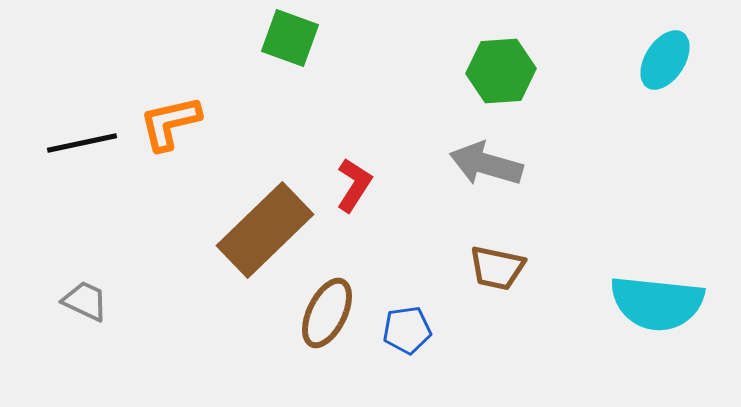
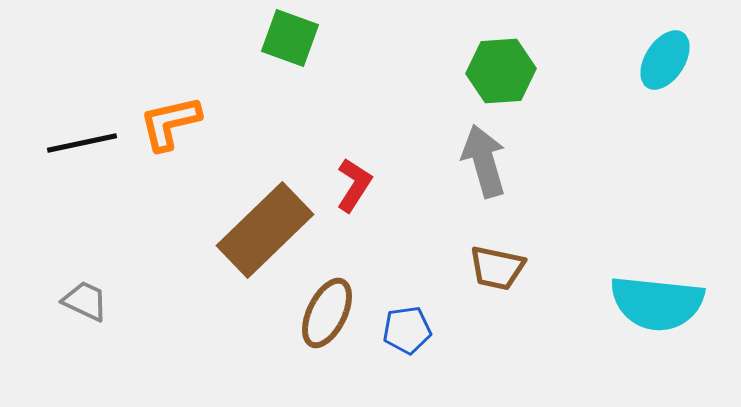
gray arrow: moved 2 px left, 3 px up; rotated 58 degrees clockwise
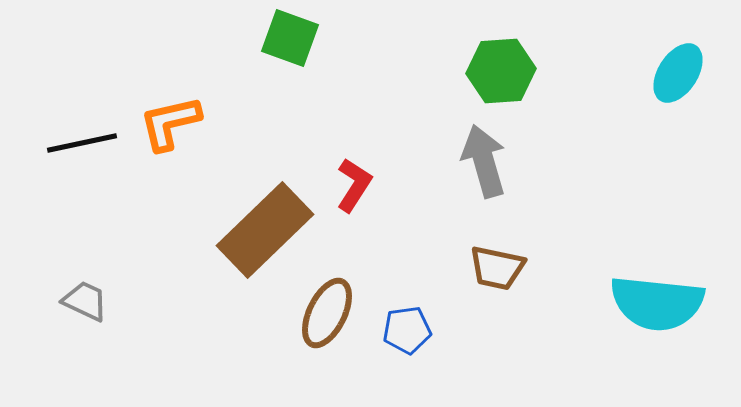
cyan ellipse: moved 13 px right, 13 px down
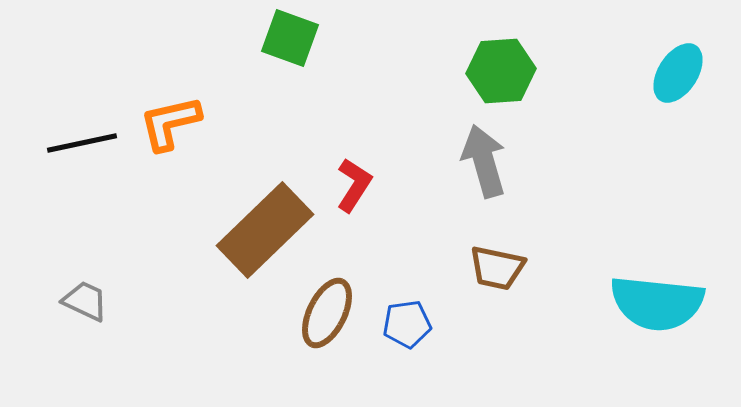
blue pentagon: moved 6 px up
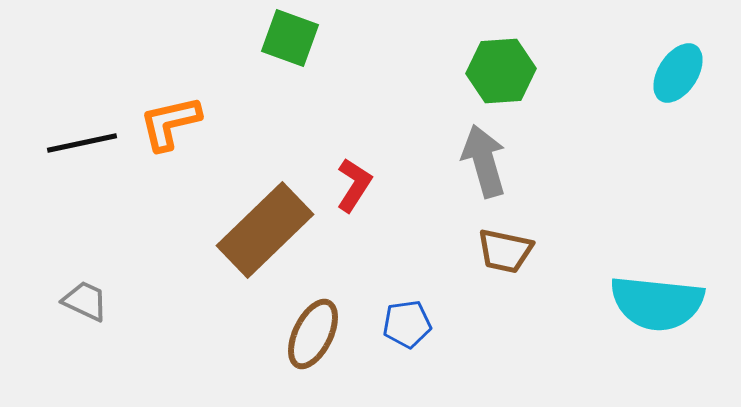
brown trapezoid: moved 8 px right, 17 px up
brown ellipse: moved 14 px left, 21 px down
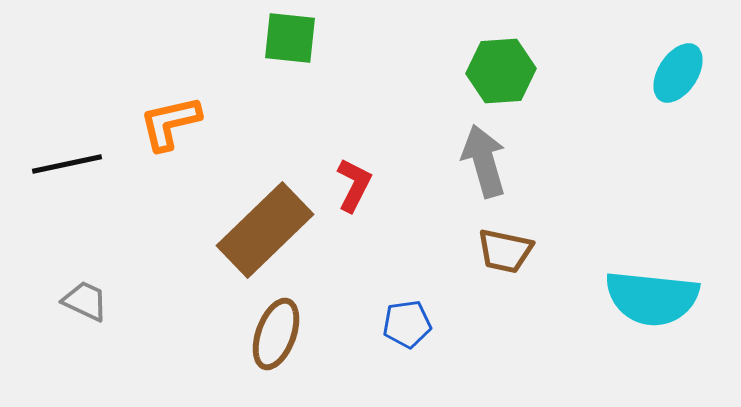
green square: rotated 14 degrees counterclockwise
black line: moved 15 px left, 21 px down
red L-shape: rotated 6 degrees counterclockwise
cyan semicircle: moved 5 px left, 5 px up
brown ellipse: moved 37 px left; rotated 6 degrees counterclockwise
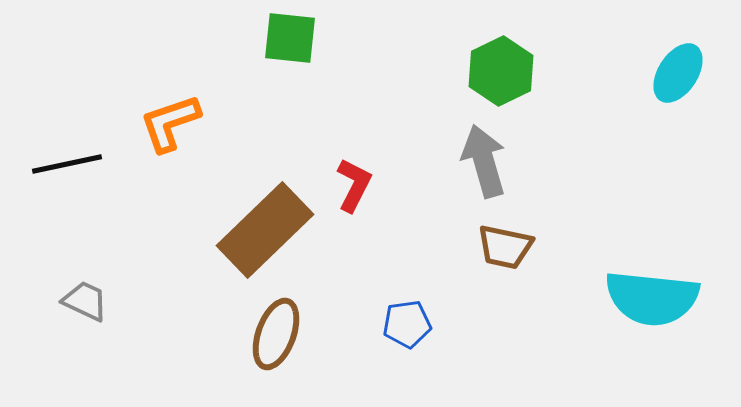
green hexagon: rotated 22 degrees counterclockwise
orange L-shape: rotated 6 degrees counterclockwise
brown trapezoid: moved 4 px up
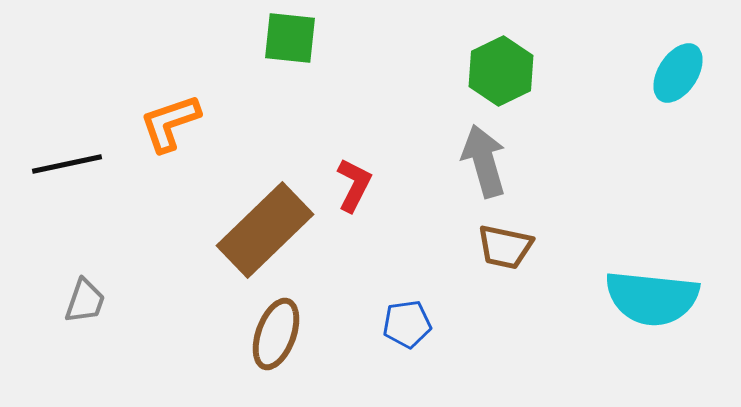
gray trapezoid: rotated 84 degrees clockwise
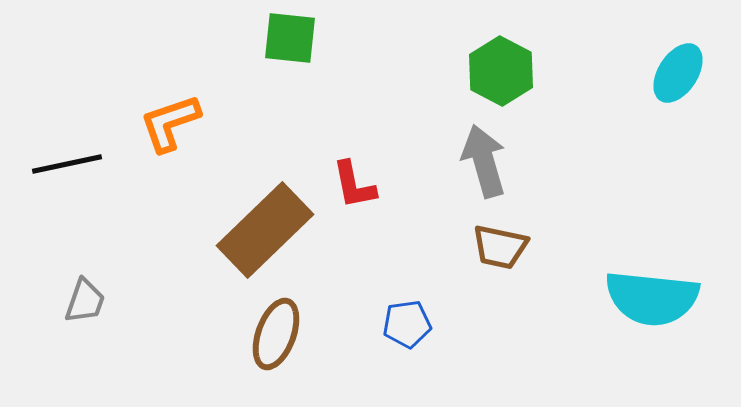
green hexagon: rotated 6 degrees counterclockwise
red L-shape: rotated 142 degrees clockwise
brown trapezoid: moved 5 px left
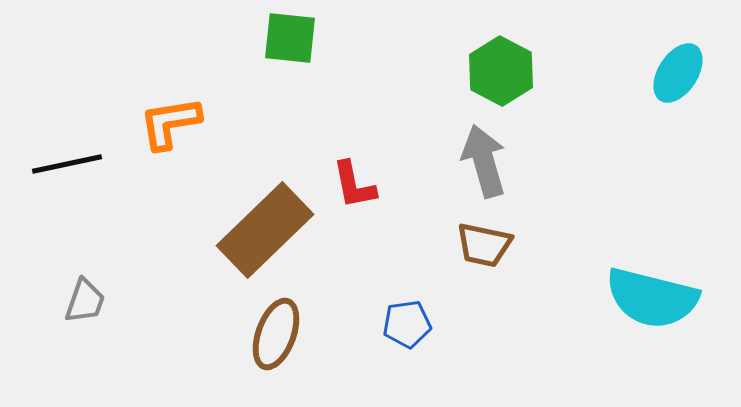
orange L-shape: rotated 10 degrees clockwise
brown trapezoid: moved 16 px left, 2 px up
cyan semicircle: rotated 8 degrees clockwise
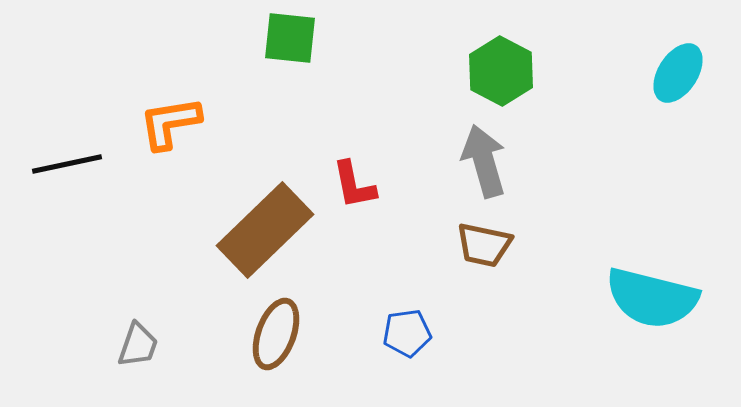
gray trapezoid: moved 53 px right, 44 px down
blue pentagon: moved 9 px down
